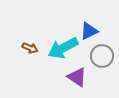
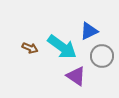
cyan arrow: moved 1 px left, 1 px up; rotated 116 degrees counterclockwise
purple triangle: moved 1 px left, 1 px up
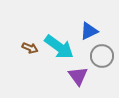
cyan arrow: moved 3 px left
purple triangle: moved 2 px right; rotated 20 degrees clockwise
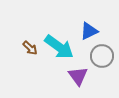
brown arrow: rotated 21 degrees clockwise
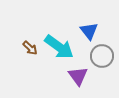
blue triangle: rotated 42 degrees counterclockwise
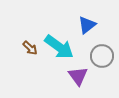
blue triangle: moved 2 px left, 6 px up; rotated 30 degrees clockwise
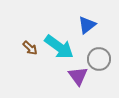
gray circle: moved 3 px left, 3 px down
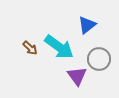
purple triangle: moved 1 px left
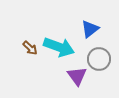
blue triangle: moved 3 px right, 4 px down
cyan arrow: rotated 16 degrees counterclockwise
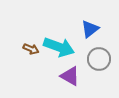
brown arrow: moved 1 px right, 1 px down; rotated 21 degrees counterclockwise
purple triangle: moved 7 px left; rotated 25 degrees counterclockwise
